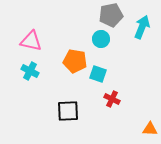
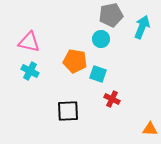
pink triangle: moved 2 px left, 1 px down
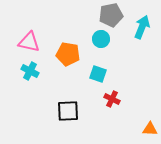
orange pentagon: moved 7 px left, 7 px up
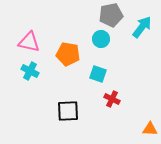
cyan arrow: rotated 15 degrees clockwise
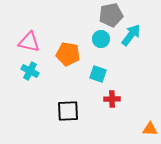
cyan arrow: moved 11 px left, 8 px down
red cross: rotated 28 degrees counterclockwise
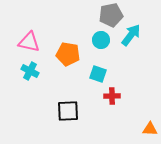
cyan circle: moved 1 px down
red cross: moved 3 px up
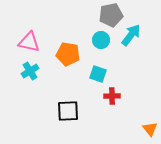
cyan cross: rotated 30 degrees clockwise
orange triangle: rotated 49 degrees clockwise
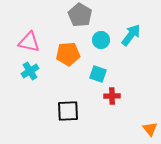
gray pentagon: moved 31 px left; rotated 30 degrees counterclockwise
orange pentagon: rotated 15 degrees counterclockwise
